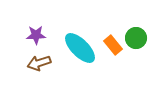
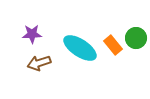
purple star: moved 4 px left, 1 px up
cyan ellipse: rotated 12 degrees counterclockwise
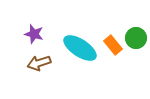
purple star: moved 2 px right; rotated 18 degrees clockwise
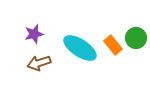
purple star: rotated 30 degrees counterclockwise
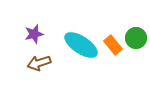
cyan ellipse: moved 1 px right, 3 px up
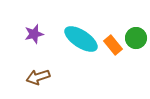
cyan ellipse: moved 6 px up
brown arrow: moved 1 px left, 14 px down
